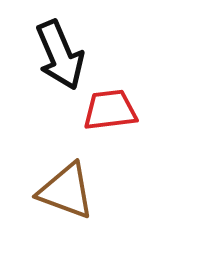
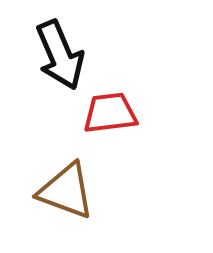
red trapezoid: moved 3 px down
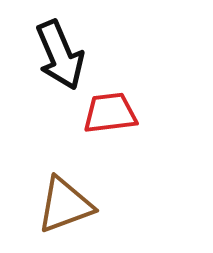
brown triangle: moved 1 px left, 14 px down; rotated 40 degrees counterclockwise
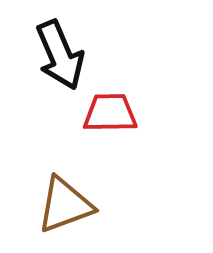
red trapezoid: rotated 6 degrees clockwise
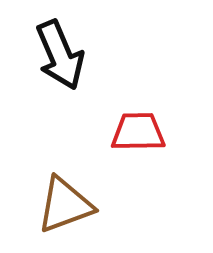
red trapezoid: moved 28 px right, 19 px down
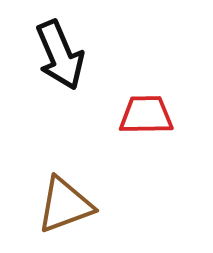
red trapezoid: moved 8 px right, 17 px up
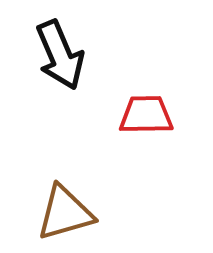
brown triangle: moved 8 px down; rotated 4 degrees clockwise
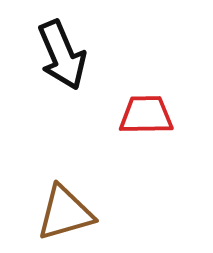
black arrow: moved 2 px right
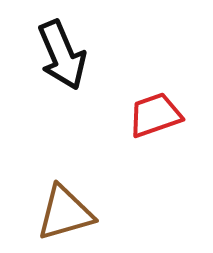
red trapezoid: moved 9 px right; rotated 18 degrees counterclockwise
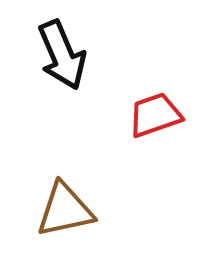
brown triangle: moved 3 px up; rotated 4 degrees clockwise
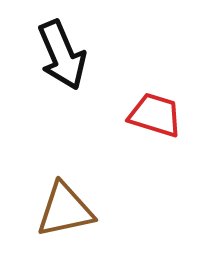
red trapezoid: rotated 36 degrees clockwise
